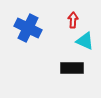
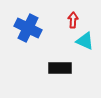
black rectangle: moved 12 px left
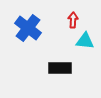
blue cross: rotated 12 degrees clockwise
cyan triangle: rotated 18 degrees counterclockwise
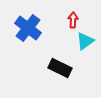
cyan triangle: rotated 42 degrees counterclockwise
black rectangle: rotated 25 degrees clockwise
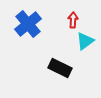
blue cross: moved 4 px up; rotated 12 degrees clockwise
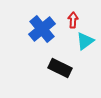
blue cross: moved 14 px right, 5 px down
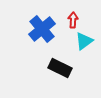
cyan triangle: moved 1 px left
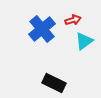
red arrow: rotated 70 degrees clockwise
black rectangle: moved 6 px left, 15 px down
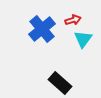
cyan triangle: moved 1 px left, 2 px up; rotated 18 degrees counterclockwise
black rectangle: moved 6 px right; rotated 15 degrees clockwise
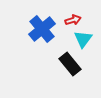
black rectangle: moved 10 px right, 19 px up; rotated 10 degrees clockwise
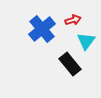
cyan triangle: moved 3 px right, 2 px down
